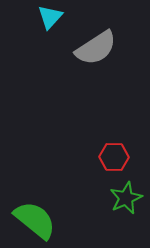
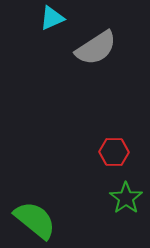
cyan triangle: moved 2 px right, 1 px down; rotated 24 degrees clockwise
red hexagon: moved 5 px up
green star: rotated 12 degrees counterclockwise
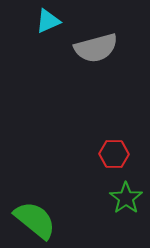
cyan triangle: moved 4 px left, 3 px down
gray semicircle: rotated 18 degrees clockwise
red hexagon: moved 2 px down
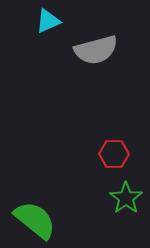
gray semicircle: moved 2 px down
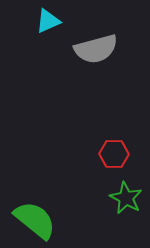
gray semicircle: moved 1 px up
green star: rotated 8 degrees counterclockwise
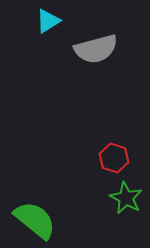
cyan triangle: rotated 8 degrees counterclockwise
red hexagon: moved 4 px down; rotated 16 degrees clockwise
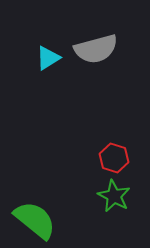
cyan triangle: moved 37 px down
green star: moved 12 px left, 2 px up
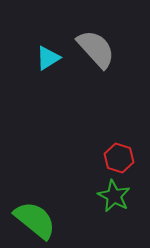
gray semicircle: rotated 117 degrees counterclockwise
red hexagon: moved 5 px right
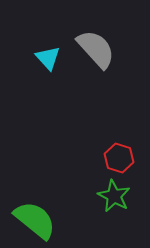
cyan triangle: rotated 40 degrees counterclockwise
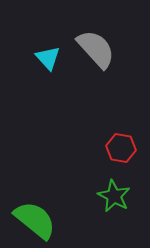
red hexagon: moved 2 px right, 10 px up; rotated 8 degrees counterclockwise
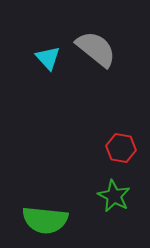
gray semicircle: rotated 9 degrees counterclockwise
green semicircle: moved 10 px right; rotated 147 degrees clockwise
